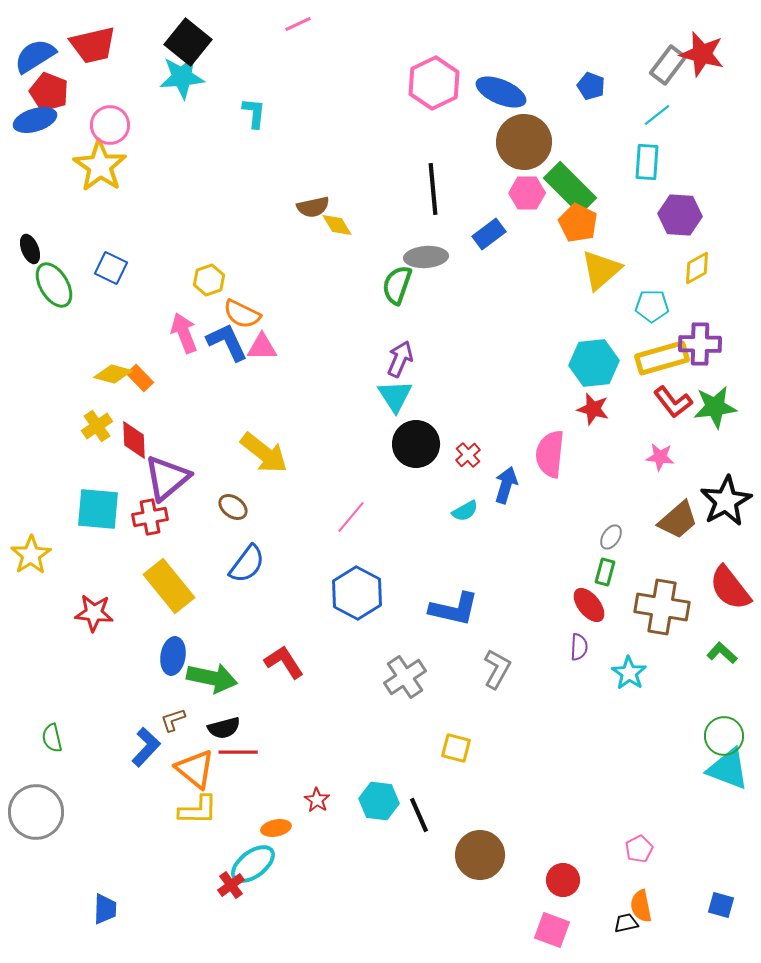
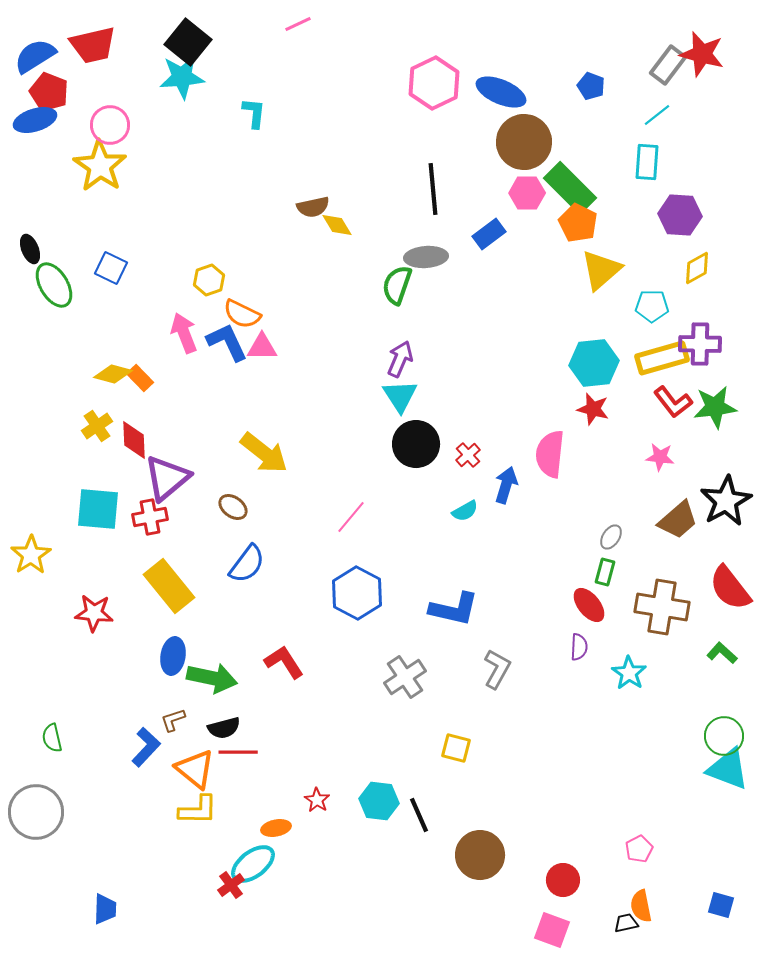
cyan triangle at (395, 396): moved 5 px right
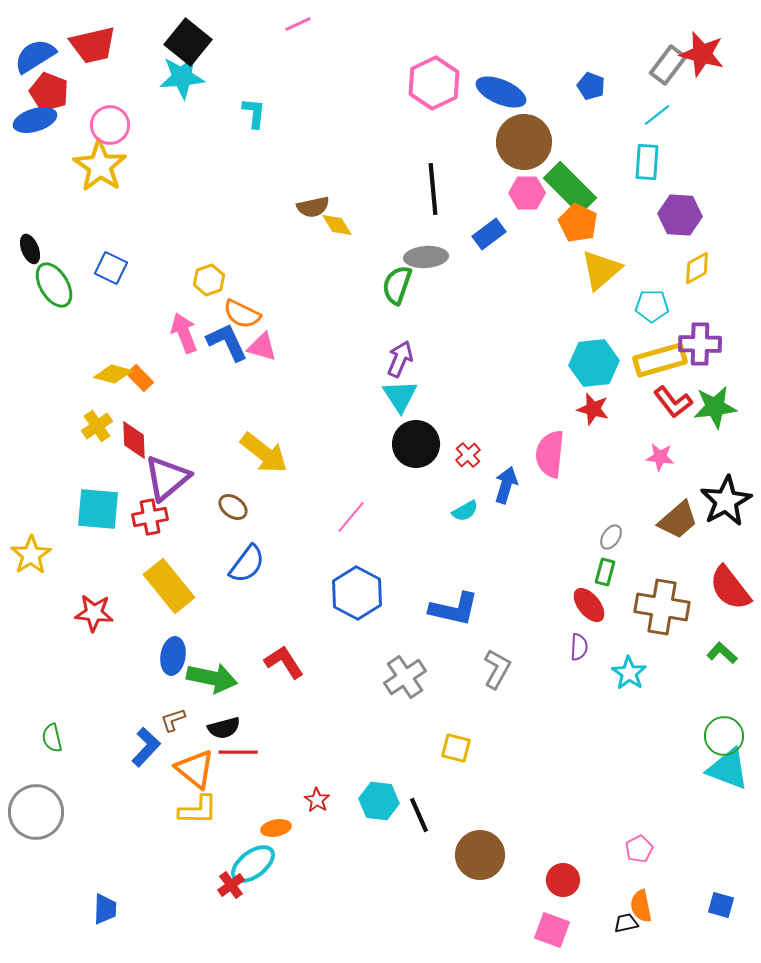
pink triangle at (262, 347): rotated 16 degrees clockwise
yellow rectangle at (662, 358): moved 2 px left, 2 px down
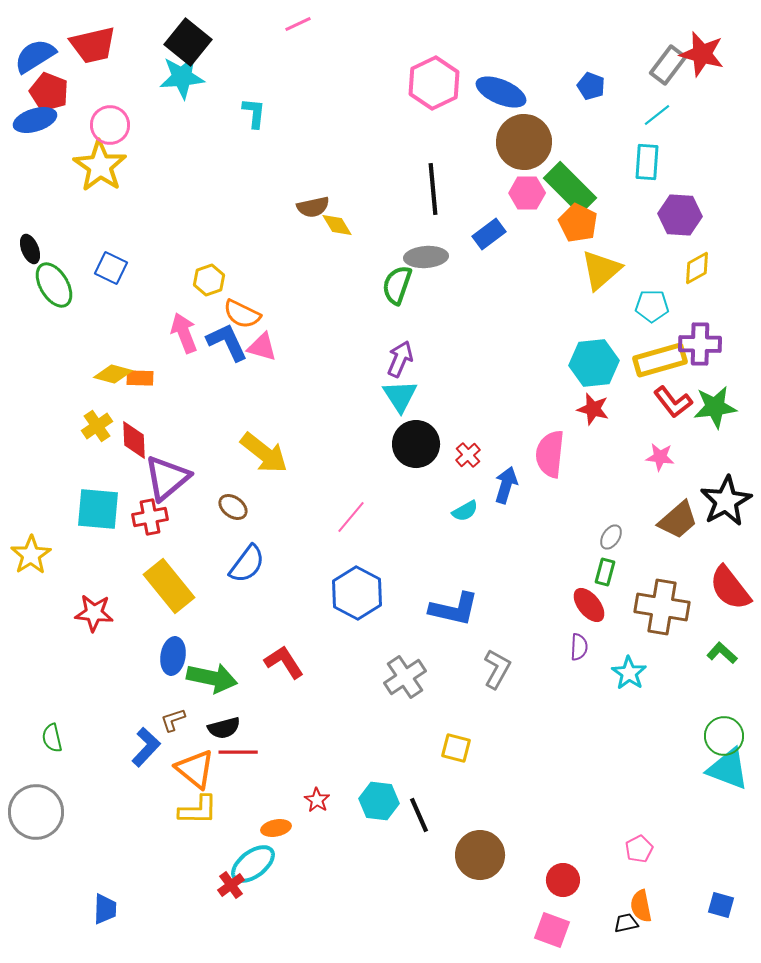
orange rectangle at (140, 378): rotated 44 degrees counterclockwise
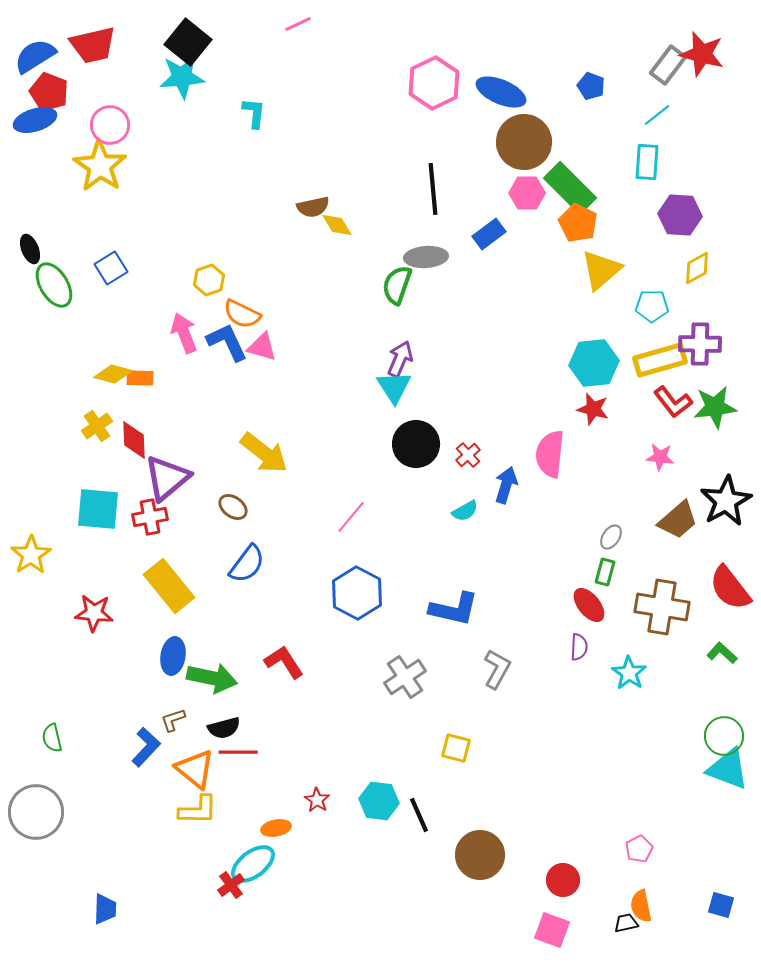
blue square at (111, 268): rotated 32 degrees clockwise
cyan triangle at (400, 396): moved 6 px left, 9 px up
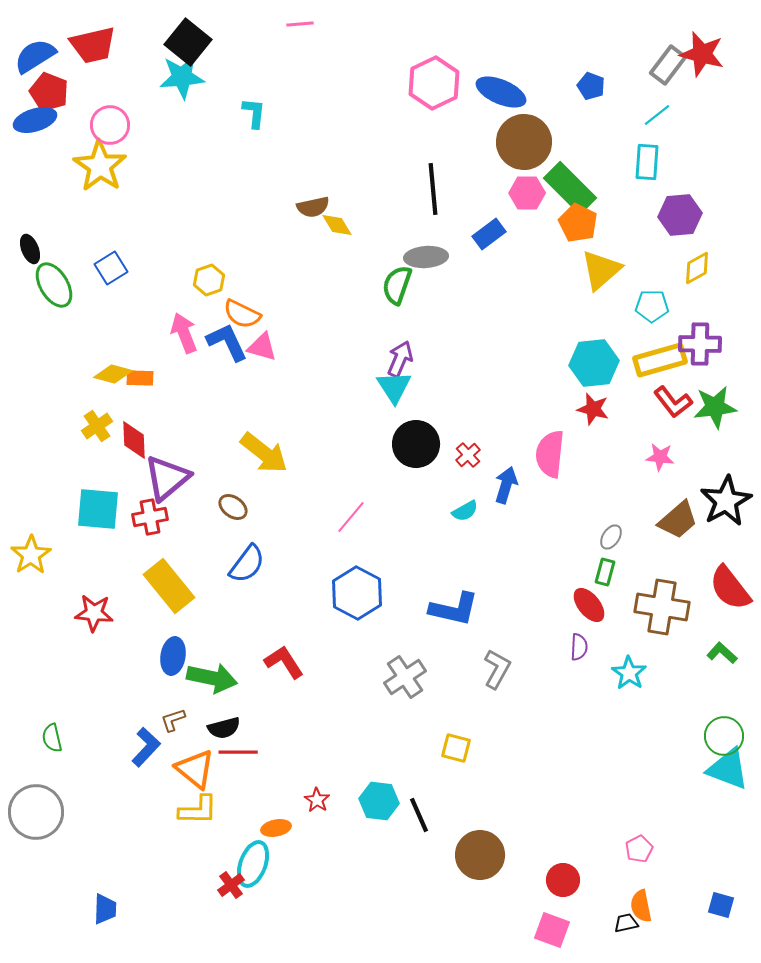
pink line at (298, 24): moved 2 px right; rotated 20 degrees clockwise
purple hexagon at (680, 215): rotated 9 degrees counterclockwise
cyan ellipse at (253, 864): rotated 33 degrees counterclockwise
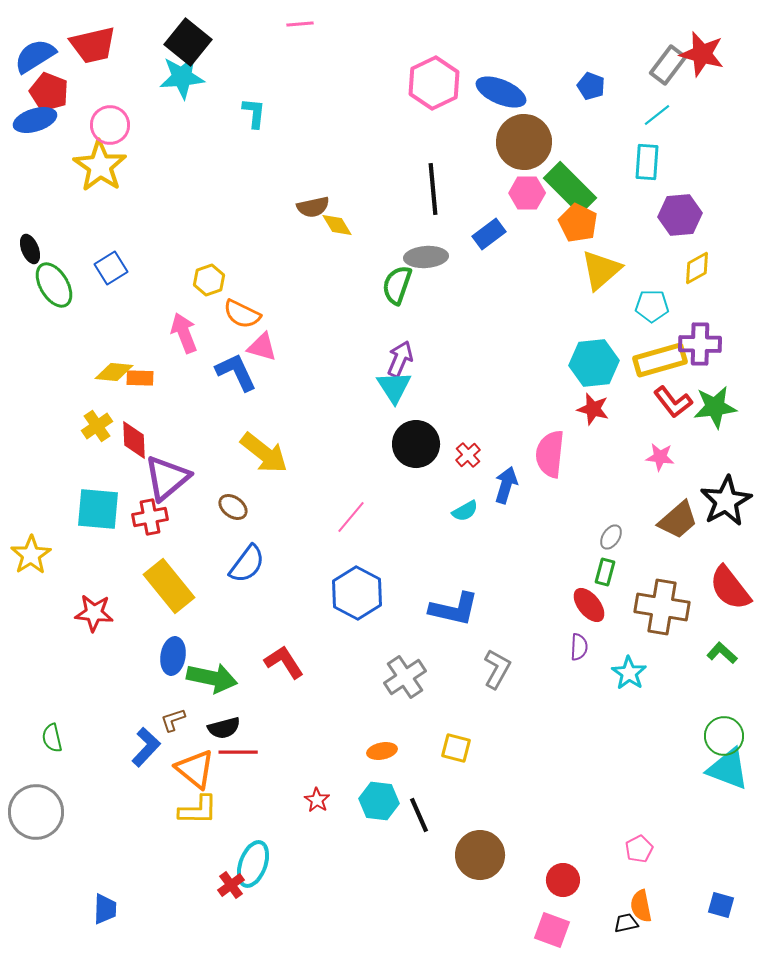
blue L-shape at (227, 342): moved 9 px right, 30 px down
yellow diamond at (113, 374): moved 1 px right, 2 px up; rotated 9 degrees counterclockwise
orange ellipse at (276, 828): moved 106 px right, 77 px up
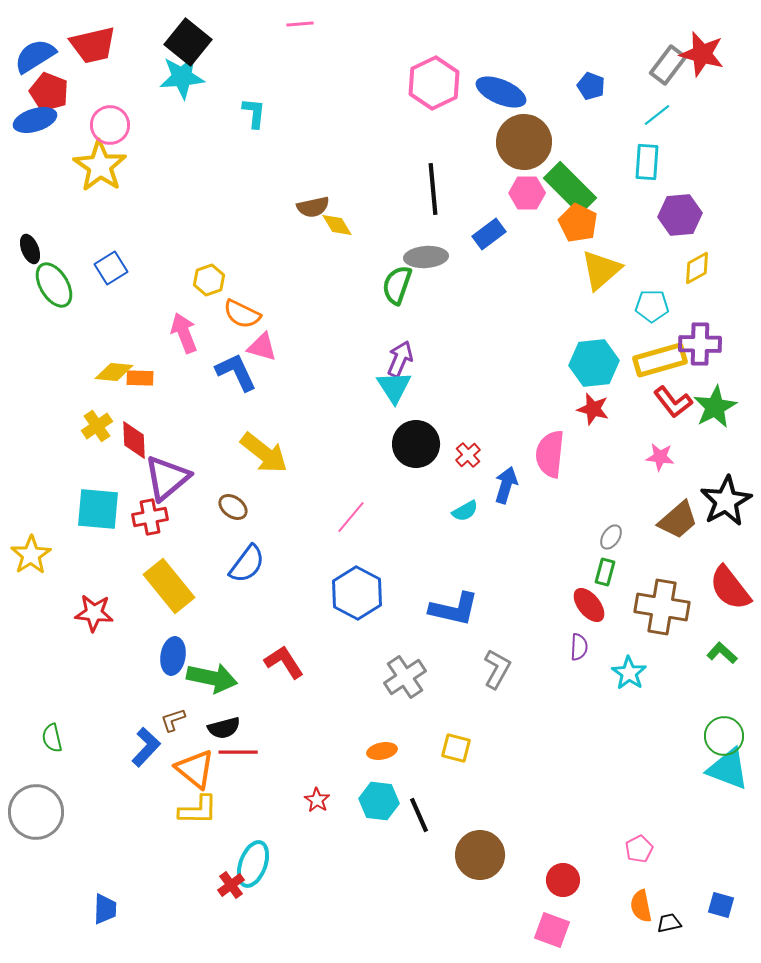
green star at (715, 407): rotated 21 degrees counterclockwise
black trapezoid at (626, 923): moved 43 px right
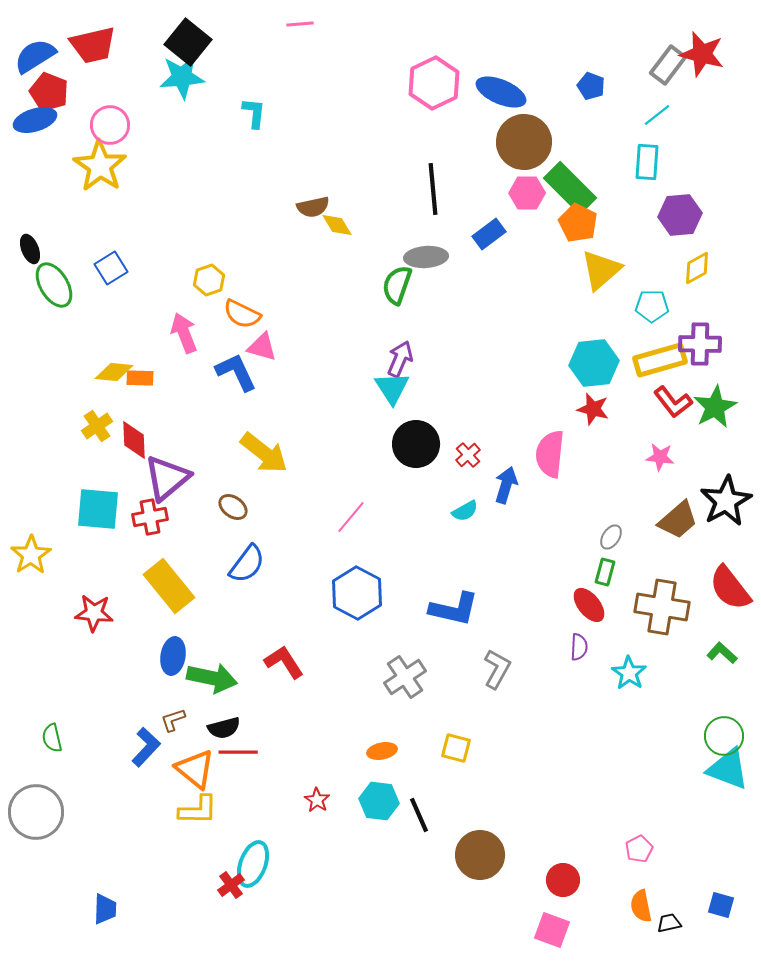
cyan triangle at (394, 387): moved 2 px left, 1 px down
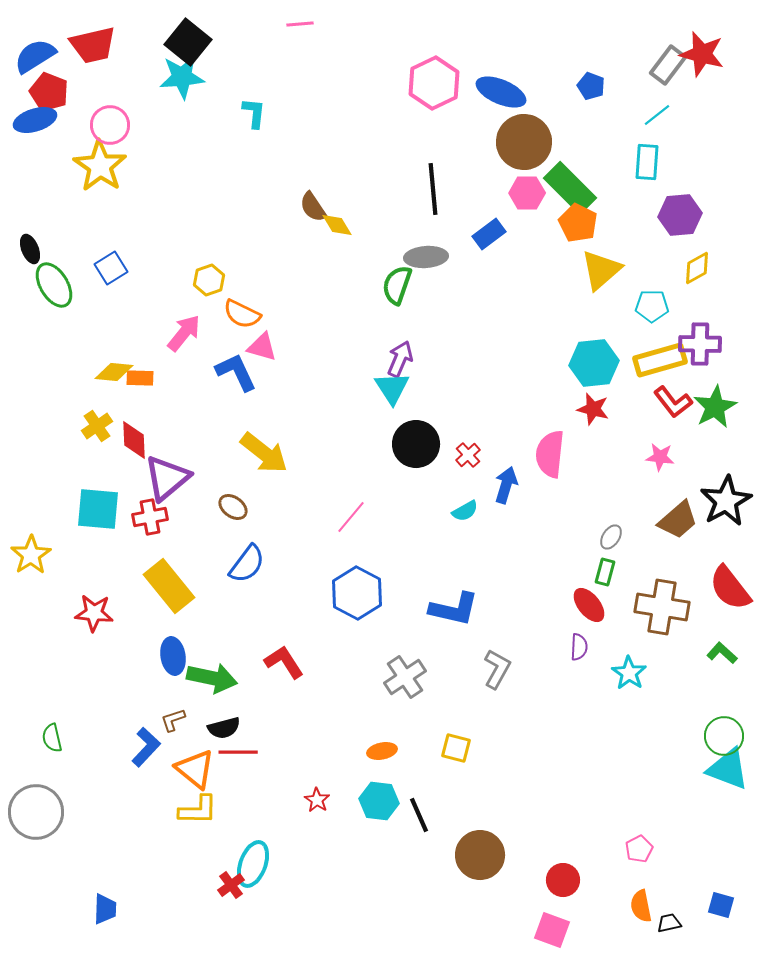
brown semicircle at (313, 207): rotated 68 degrees clockwise
pink arrow at (184, 333): rotated 60 degrees clockwise
blue ellipse at (173, 656): rotated 18 degrees counterclockwise
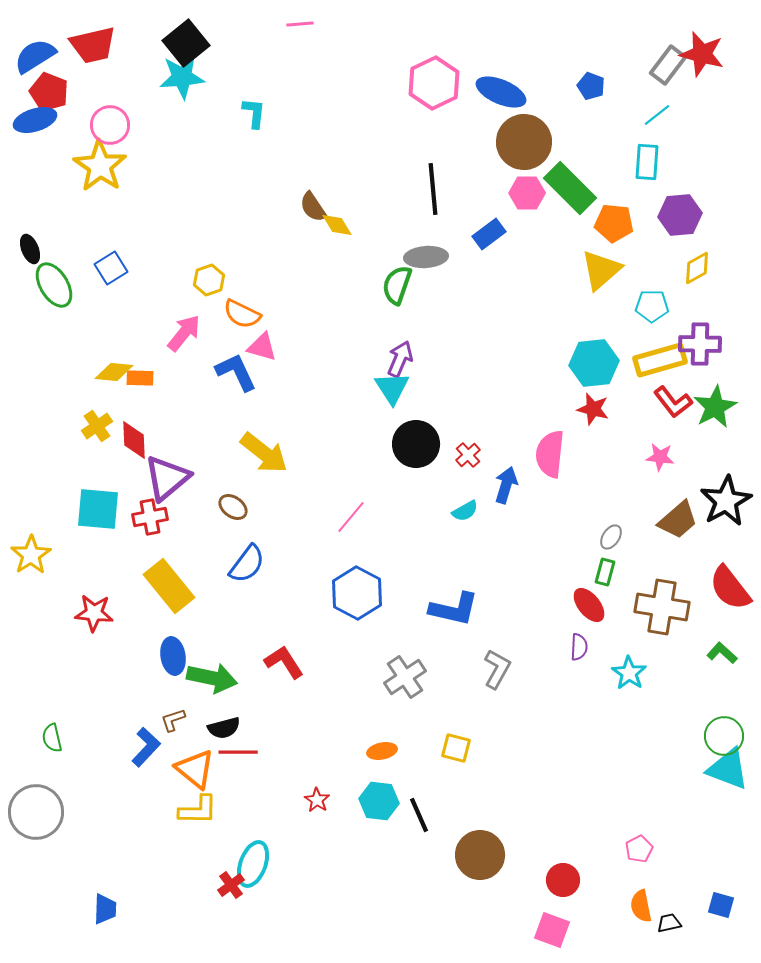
black square at (188, 42): moved 2 px left, 1 px down; rotated 12 degrees clockwise
orange pentagon at (578, 223): moved 36 px right; rotated 21 degrees counterclockwise
